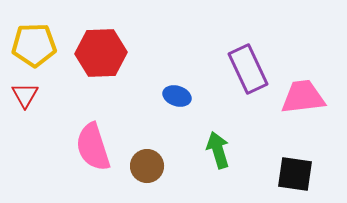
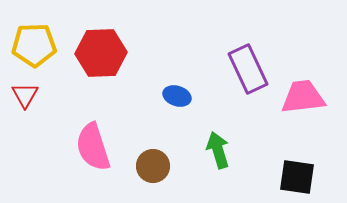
brown circle: moved 6 px right
black square: moved 2 px right, 3 px down
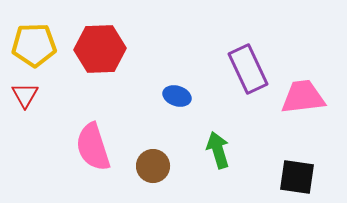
red hexagon: moved 1 px left, 4 px up
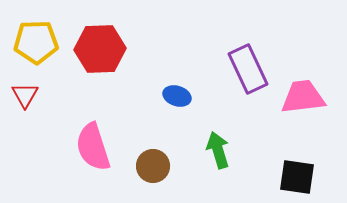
yellow pentagon: moved 2 px right, 3 px up
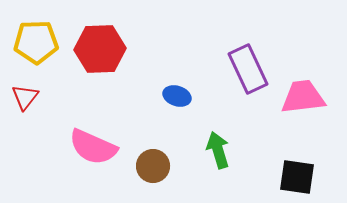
red triangle: moved 2 px down; rotated 8 degrees clockwise
pink semicircle: rotated 48 degrees counterclockwise
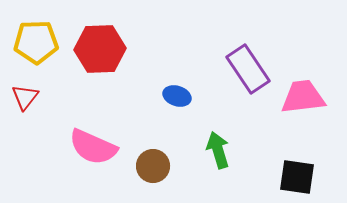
purple rectangle: rotated 9 degrees counterclockwise
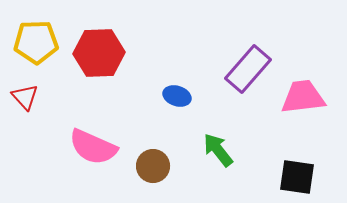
red hexagon: moved 1 px left, 4 px down
purple rectangle: rotated 75 degrees clockwise
red triangle: rotated 20 degrees counterclockwise
green arrow: rotated 21 degrees counterclockwise
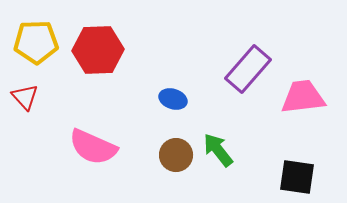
red hexagon: moved 1 px left, 3 px up
blue ellipse: moved 4 px left, 3 px down
brown circle: moved 23 px right, 11 px up
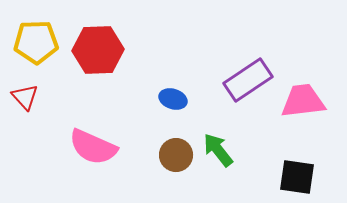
purple rectangle: moved 11 px down; rotated 15 degrees clockwise
pink trapezoid: moved 4 px down
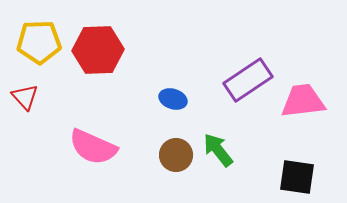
yellow pentagon: moved 3 px right
